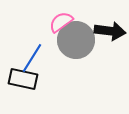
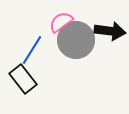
blue line: moved 8 px up
black rectangle: rotated 40 degrees clockwise
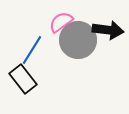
black arrow: moved 2 px left, 1 px up
gray circle: moved 2 px right
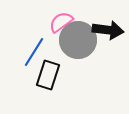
blue line: moved 2 px right, 2 px down
black rectangle: moved 25 px right, 4 px up; rotated 56 degrees clockwise
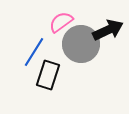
black arrow: rotated 32 degrees counterclockwise
gray circle: moved 3 px right, 4 px down
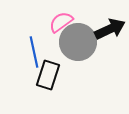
black arrow: moved 2 px right, 1 px up
gray circle: moved 3 px left, 2 px up
blue line: rotated 44 degrees counterclockwise
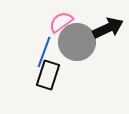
black arrow: moved 2 px left, 1 px up
gray circle: moved 1 px left
blue line: moved 10 px right; rotated 32 degrees clockwise
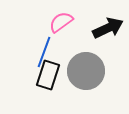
gray circle: moved 9 px right, 29 px down
